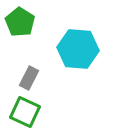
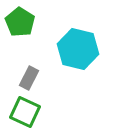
cyan hexagon: rotated 9 degrees clockwise
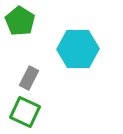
green pentagon: moved 1 px up
cyan hexagon: rotated 15 degrees counterclockwise
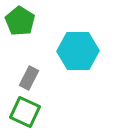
cyan hexagon: moved 2 px down
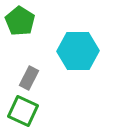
green square: moved 2 px left, 1 px up
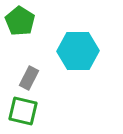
green square: rotated 12 degrees counterclockwise
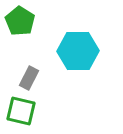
green square: moved 2 px left
